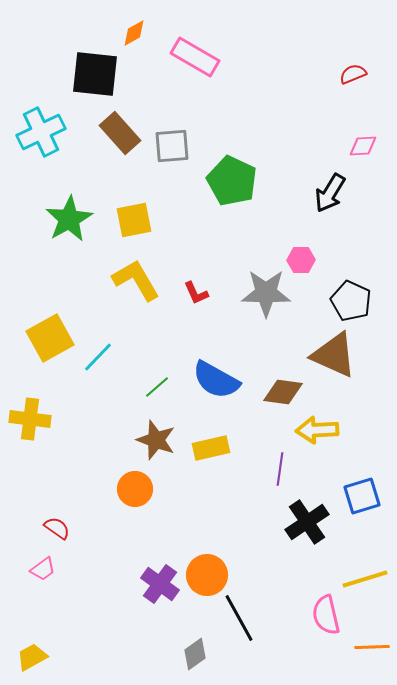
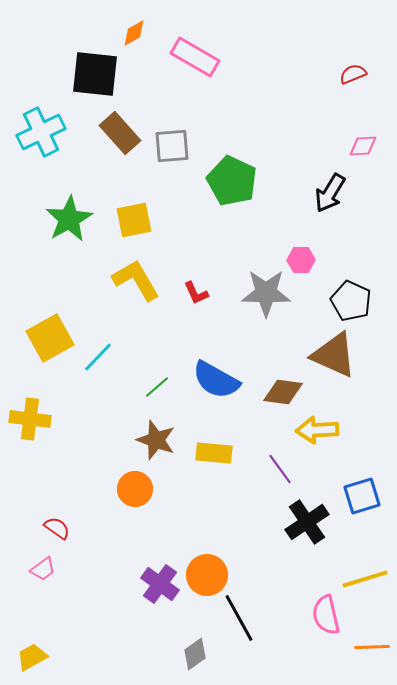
yellow rectangle at (211, 448): moved 3 px right, 5 px down; rotated 18 degrees clockwise
purple line at (280, 469): rotated 44 degrees counterclockwise
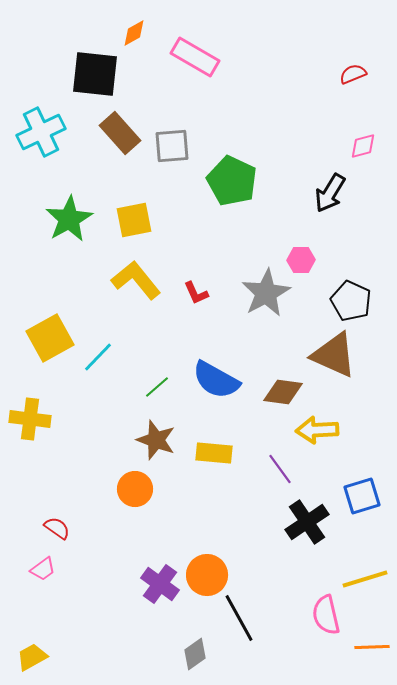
pink diamond at (363, 146): rotated 12 degrees counterclockwise
yellow L-shape at (136, 280): rotated 9 degrees counterclockwise
gray star at (266, 293): rotated 30 degrees counterclockwise
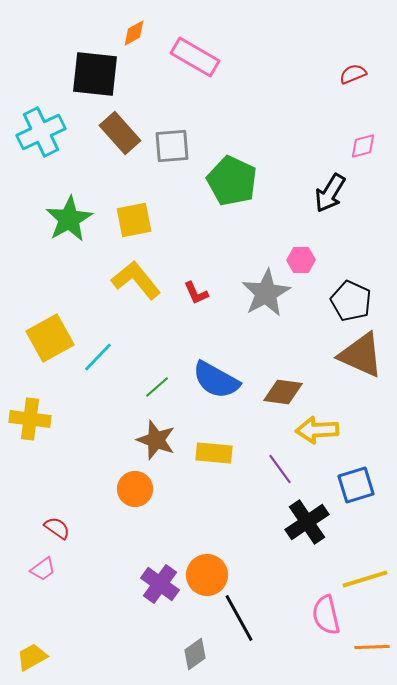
brown triangle at (334, 355): moved 27 px right
blue square at (362, 496): moved 6 px left, 11 px up
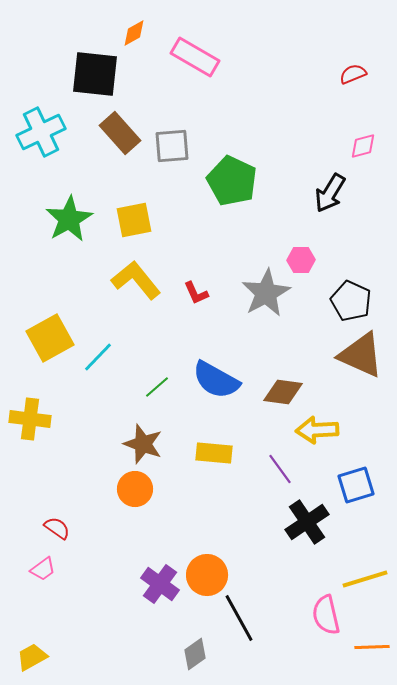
brown star at (156, 440): moved 13 px left, 4 px down
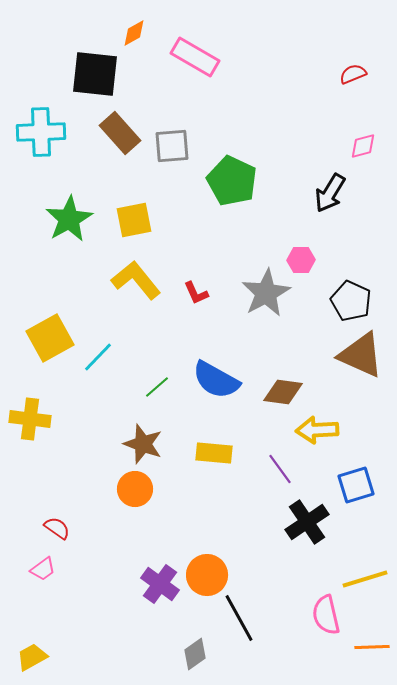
cyan cross at (41, 132): rotated 24 degrees clockwise
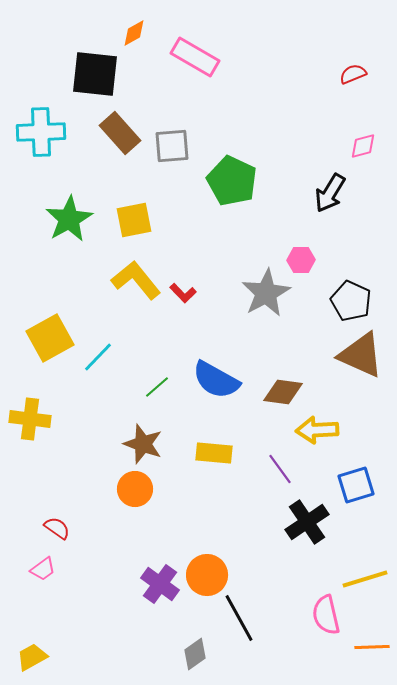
red L-shape at (196, 293): moved 13 px left; rotated 20 degrees counterclockwise
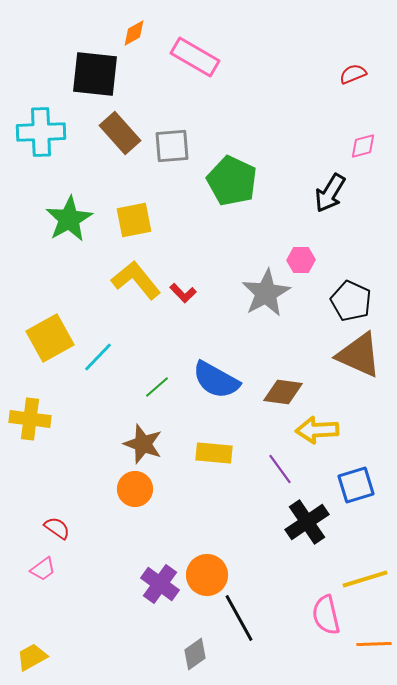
brown triangle at (361, 355): moved 2 px left
orange line at (372, 647): moved 2 px right, 3 px up
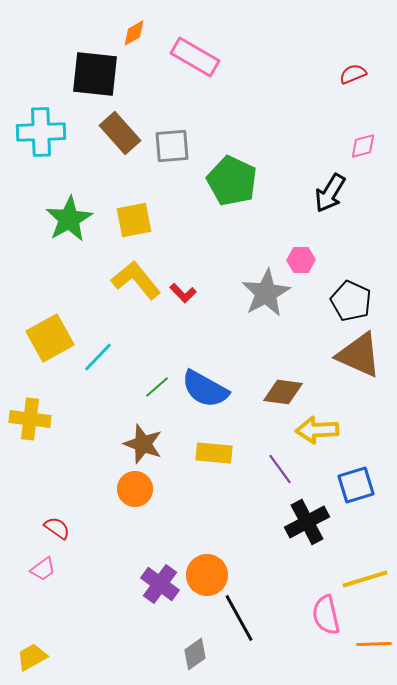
blue semicircle at (216, 380): moved 11 px left, 9 px down
black cross at (307, 522): rotated 6 degrees clockwise
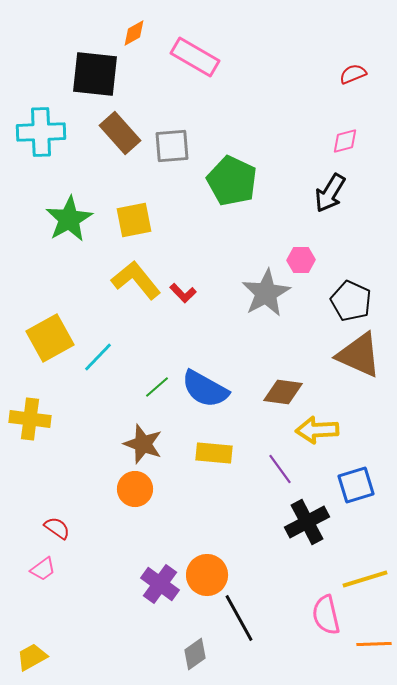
pink diamond at (363, 146): moved 18 px left, 5 px up
